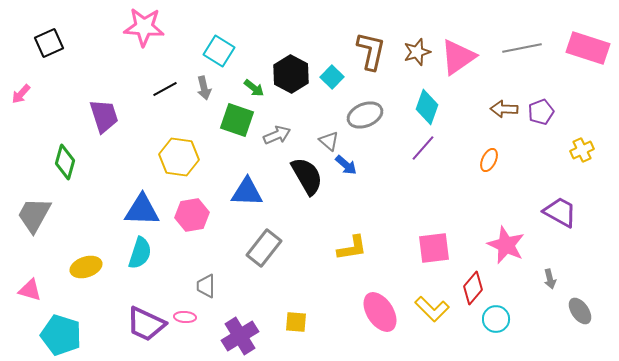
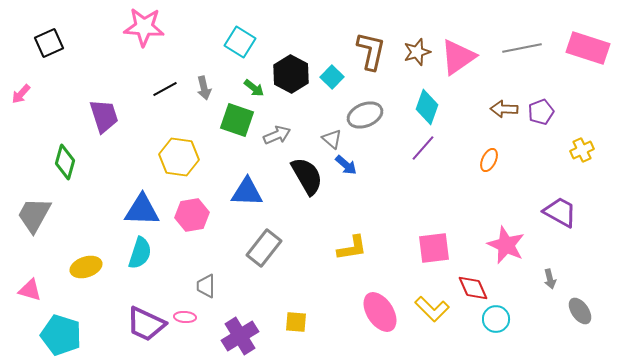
cyan square at (219, 51): moved 21 px right, 9 px up
gray triangle at (329, 141): moved 3 px right, 2 px up
red diamond at (473, 288): rotated 64 degrees counterclockwise
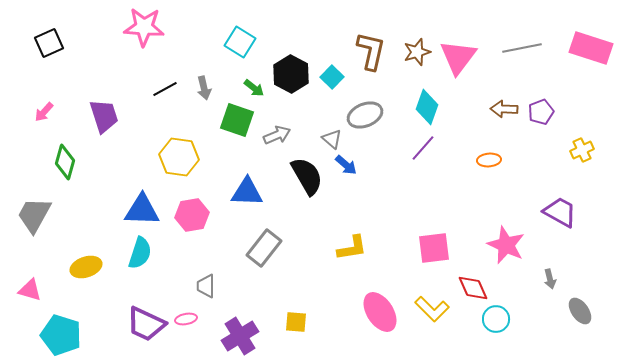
pink rectangle at (588, 48): moved 3 px right
pink triangle at (458, 57): rotated 18 degrees counterclockwise
pink arrow at (21, 94): moved 23 px right, 18 px down
orange ellipse at (489, 160): rotated 60 degrees clockwise
pink ellipse at (185, 317): moved 1 px right, 2 px down; rotated 15 degrees counterclockwise
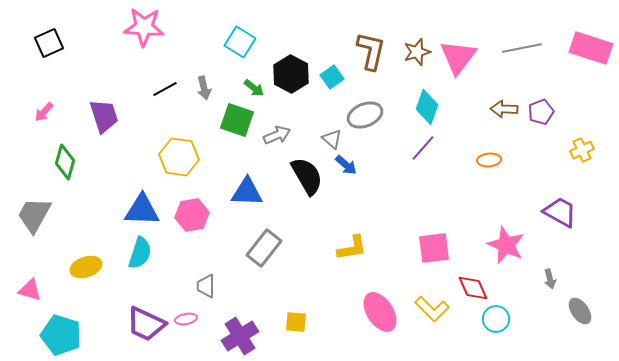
cyan square at (332, 77): rotated 10 degrees clockwise
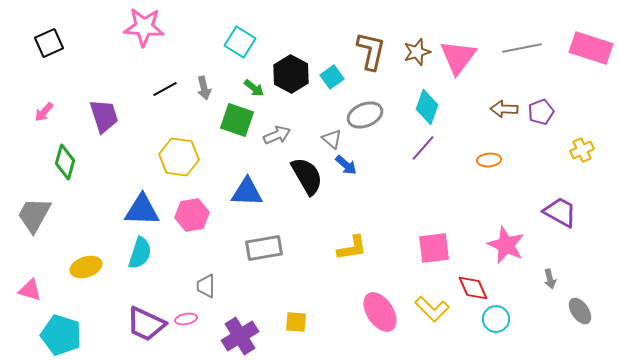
gray rectangle at (264, 248): rotated 42 degrees clockwise
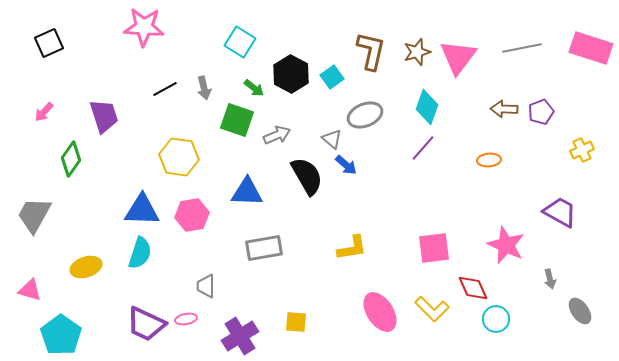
green diamond at (65, 162): moved 6 px right, 3 px up; rotated 20 degrees clockwise
cyan pentagon at (61, 335): rotated 18 degrees clockwise
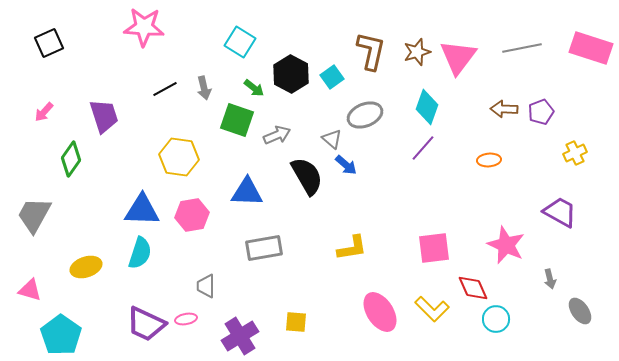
yellow cross at (582, 150): moved 7 px left, 3 px down
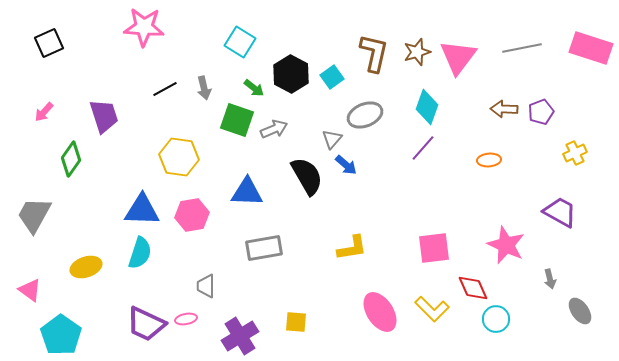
brown L-shape at (371, 51): moved 3 px right, 2 px down
gray arrow at (277, 135): moved 3 px left, 6 px up
gray triangle at (332, 139): rotated 30 degrees clockwise
pink triangle at (30, 290): rotated 20 degrees clockwise
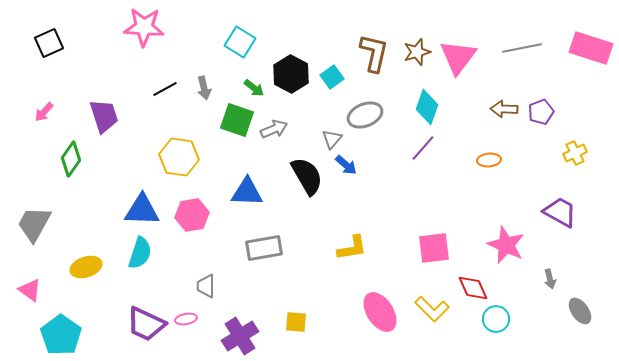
gray trapezoid at (34, 215): moved 9 px down
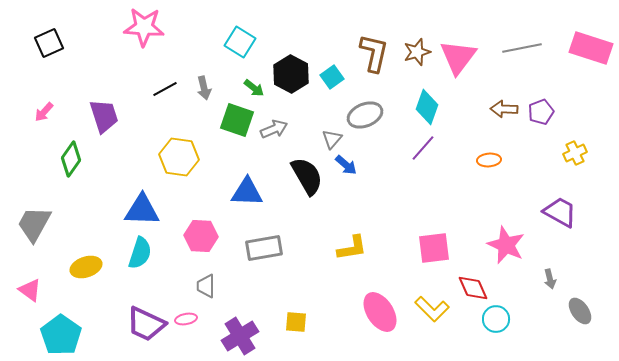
pink hexagon at (192, 215): moved 9 px right, 21 px down; rotated 12 degrees clockwise
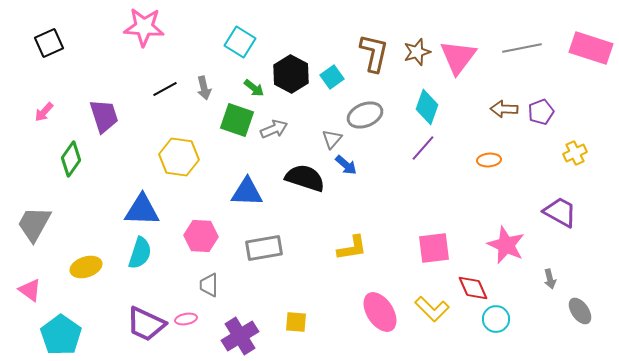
black semicircle at (307, 176): moved 2 px left, 2 px down; rotated 42 degrees counterclockwise
gray trapezoid at (206, 286): moved 3 px right, 1 px up
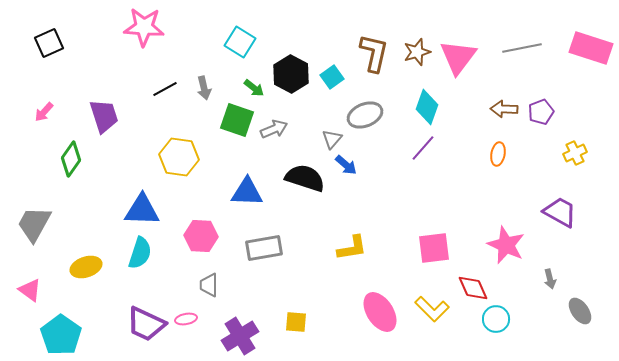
orange ellipse at (489, 160): moved 9 px right, 6 px up; rotated 75 degrees counterclockwise
